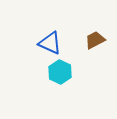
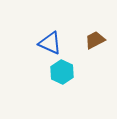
cyan hexagon: moved 2 px right
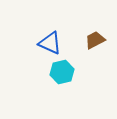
cyan hexagon: rotated 20 degrees clockwise
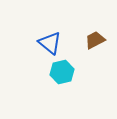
blue triangle: rotated 15 degrees clockwise
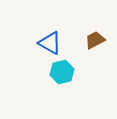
blue triangle: rotated 10 degrees counterclockwise
